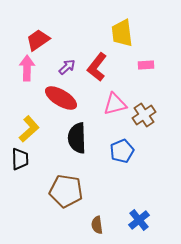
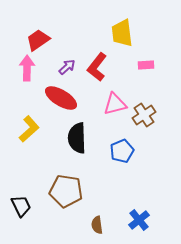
black trapezoid: moved 1 px right, 47 px down; rotated 25 degrees counterclockwise
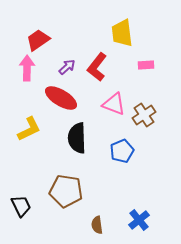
pink triangle: moved 1 px left; rotated 35 degrees clockwise
yellow L-shape: rotated 16 degrees clockwise
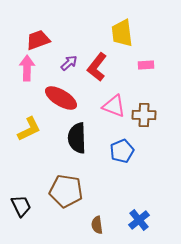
red trapezoid: rotated 15 degrees clockwise
purple arrow: moved 2 px right, 4 px up
pink triangle: moved 2 px down
brown cross: rotated 35 degrees clockwise
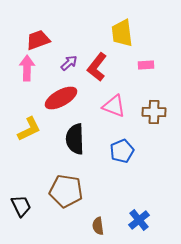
red ellipse: rotated 60 degrees counterclockwise
brown cross: moved 10 px right, 3 px up
black semicircle: moved 2 px left, 1 px down
brown semicircle: moved 1 px right, 1 px down
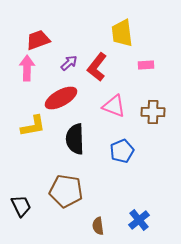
brown cross: moved 1 px left
yellow L-shape: moved 4 px right, 3 px up; rotated 16 degrees clockwise
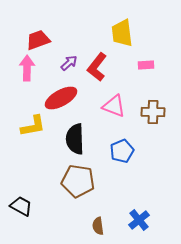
brown pentagon: moved 12 px right, 10 px up
black trapezoid: rotated 35 degrees counterclockwise
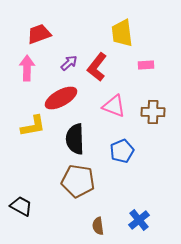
red trapezoid: moved 1 px right, 6 px up
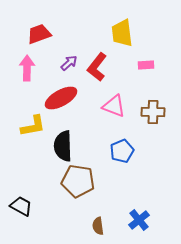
black semicircle: moved 12 px left, 7 px down
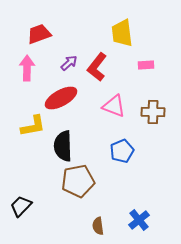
brown pentagon: rotated 20 degrees counterclockwise
black trapezoid: rotated 75 degrees counterclockwise
